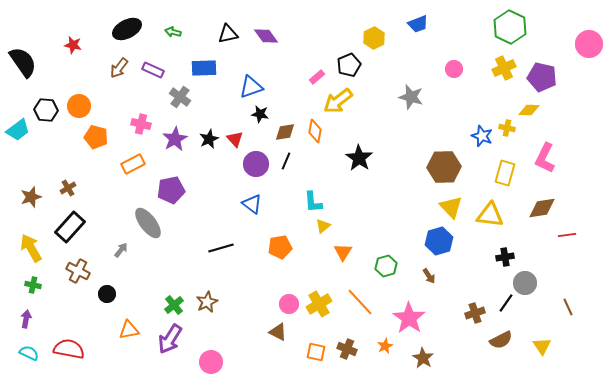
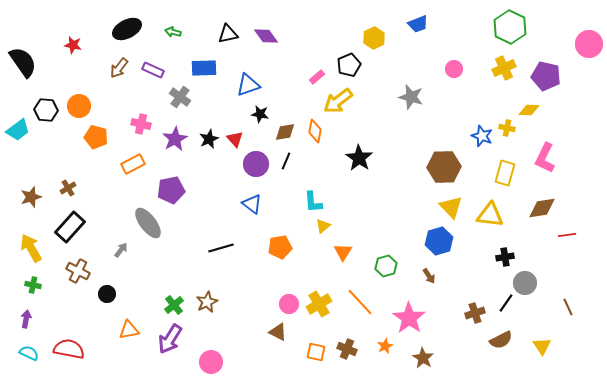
purple pentagon at (542, 77): moved 4 px right, 1 px up
blue triangle at (251, 87): moved 3 px left, 2 px up
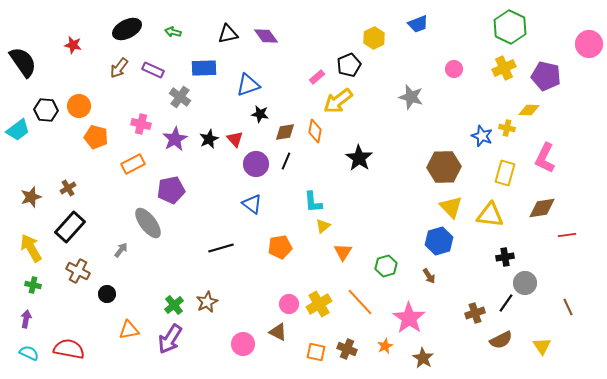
pink circle at (211, 362): moved 32 px right, 18 px up
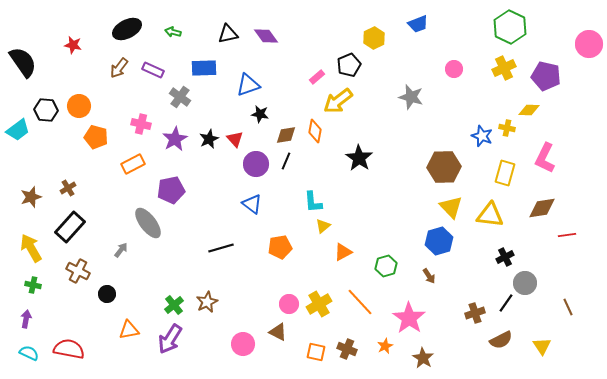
brown diamond at (285, 132): moved 1 px right, 3 px down
orange triangle at (343, 252): rotated 30 degrees clockwise
black cross at (505, 257): rotated 18 degrees counterclockwise
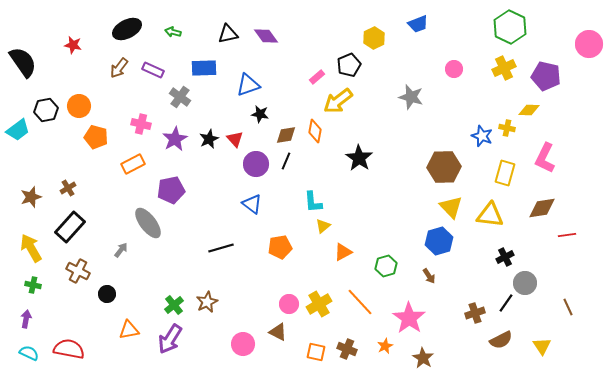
black hexagon at (46, 110): rotated 15 degrees counterclockwise
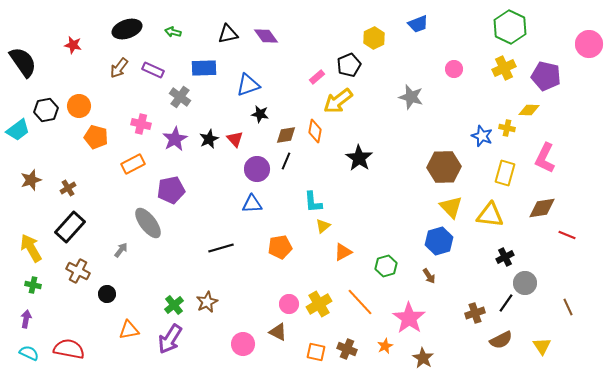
black ellipse at (127, 29): rotated 8 degrees clockwise
purple circle at (256, 164): moved 1 px right, 5 px down
brown star at (31, 197): moved 17 px up
blue triangle at (252, 204): rotated 40 degrees counterclockwise
red line at (567, 235): rotated 30 degrees clockwise
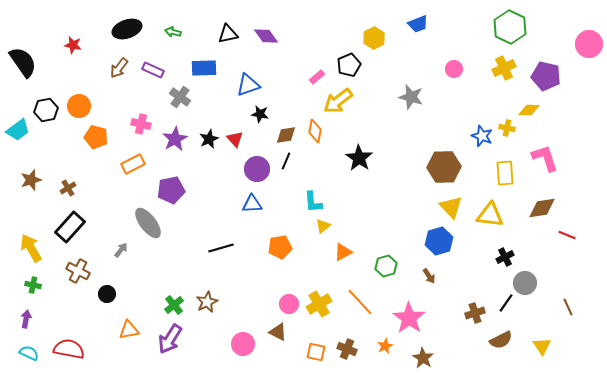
pink L-shape at (545, 158): rotated 136 degrees clockwise
yellow rectangle at (505, 173): rotated 20 degrees counterclockwise
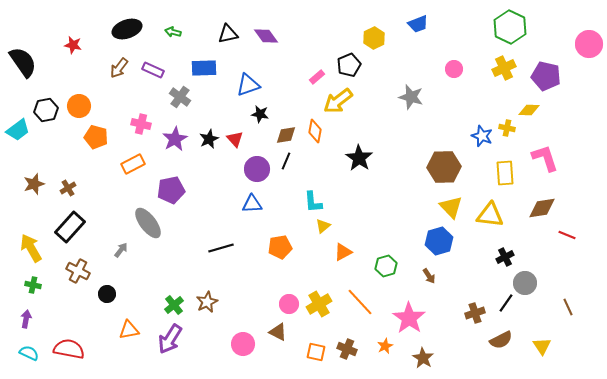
brown star at (31, 180): moved 3 px right, 4 px down
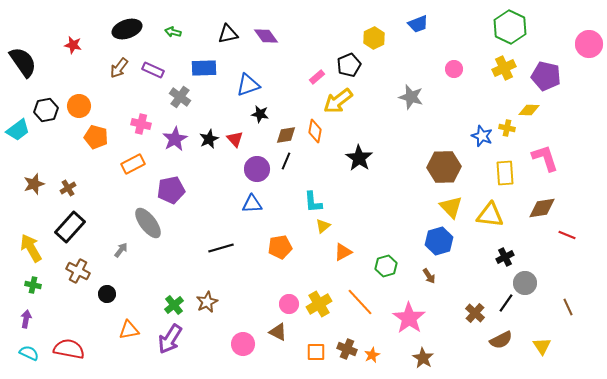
brown cross at (475, 313): rotated 30 degrees counterclockwise
orange star at (385, 346): moved 13 px left, 9 px down
orange square at (316, 352): rotated 12 degrees counterclockwise
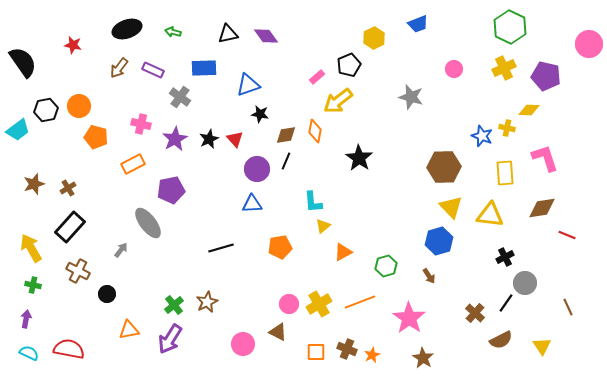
orange line at (360, 302): rotated 68 degrees counterclockwise
